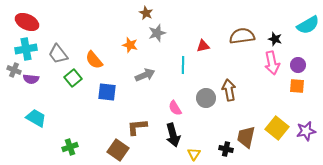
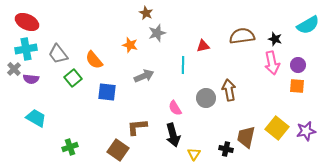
gray cross: moved 1 px up; rotated 24 degrees clockwise
gray arrow: moved 1 px left, 1 px down
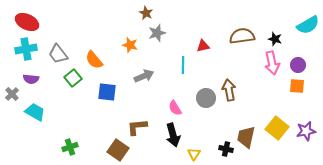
gray cross: moved 2 px left, 25 px down
cyan trapezoid: moved 1 px left, 6 px up
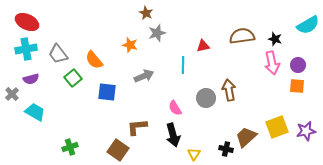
purple semicircle: rotated 21 degrees counterclockwise
yellow square: moved 1 px up; rotated 30 degrees clockwise
brown trapezoid: rotated 35 degrees clockwise
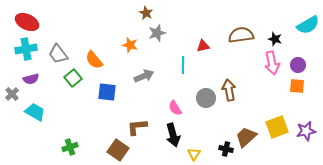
brown semicircle: moved 1 px left, 1 px up
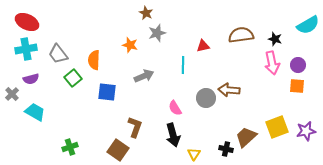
orange semicircle: rotated 42 degrees clockwise
brown arrow: rotated 75 degrees counterclockwise
brown L-shape: moved 2 px left; rotated 115 degrees clockwise
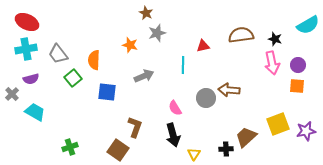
yellow square: moved 1 px right, 3 px up
black cross: rotated 16 degrees counterclockwise
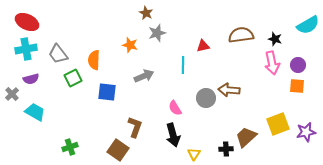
green square: rotated 12 degrees clockwise
purple star: moved 1 px down
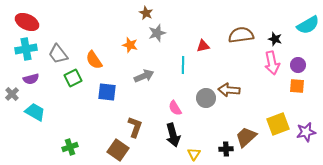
orange semicircle: rotated 36 degrees counterclockwise
